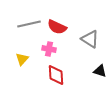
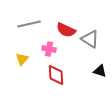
red semicircle: moved 9 px right, 3 px down
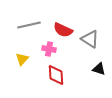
gray line: moved 1 px down
red semicircle: moved 3 px left
black triangle: moved 1 px left, 2 px up
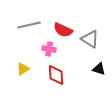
yellow triangle: moved 1 px right, 10 px down; rotated 16 degrees clockwise
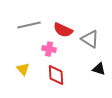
yellow triangle: rotated 40 degrees counterclockwise
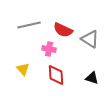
black triangle: moved 7 px left, 9 px down
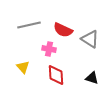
yellow triangle: moved 2 px up
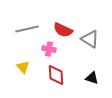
gray line: moved 2 px left, 4 px down
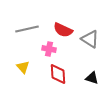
red diamond: moved 2 px right, 1 px up
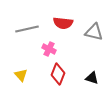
red semicircle: moved 7 px up; rotated 18 degrees counterclockwise
gray triangle: moved 4 px right, 7 px up; rotated 18 degrees counterclockwise
pink cross: rotated 16 degrees clockwise
yellow triangle: moved 2 px left, 8 px down
red diamond: rotated 25 degrees clockwise
